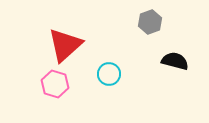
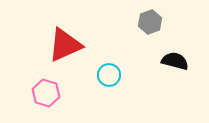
red triangle: rotated 18 degrees clockwise
cyan circle: moved 1 px down
pink hexagon: moved 9 px left, 9 px down
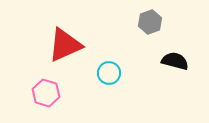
cyan circle: moved 2 px up
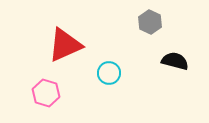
gray hexagon: rotated 15 degrees counterclockwise
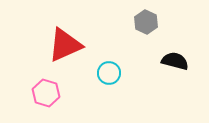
gray hexagon: moved 4 px left
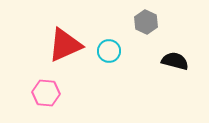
cyan circle: moved 22 px up
pink hexagon: rotated 12 degrees counterclockwise
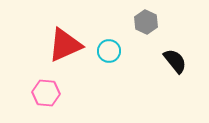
black semicircle: rotated 36 degrees clockwise
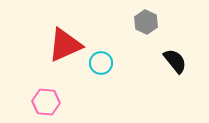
cyan circle: moved 8 px left, 12 px down
pink hexagon: moved 9 px down
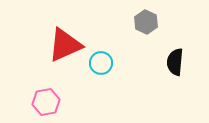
black semicircle: moved 1 px down; rotated 136 degrees counterclockwise
pink hexagon: rotated 16 degrees counterclockwise
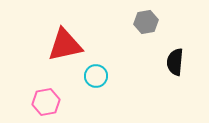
gray hexagon: rotated 25 degrees clockwise
red triangle: rotated 12 degrees clockwise
cyan circle: moved 5 px left, 13 px down
